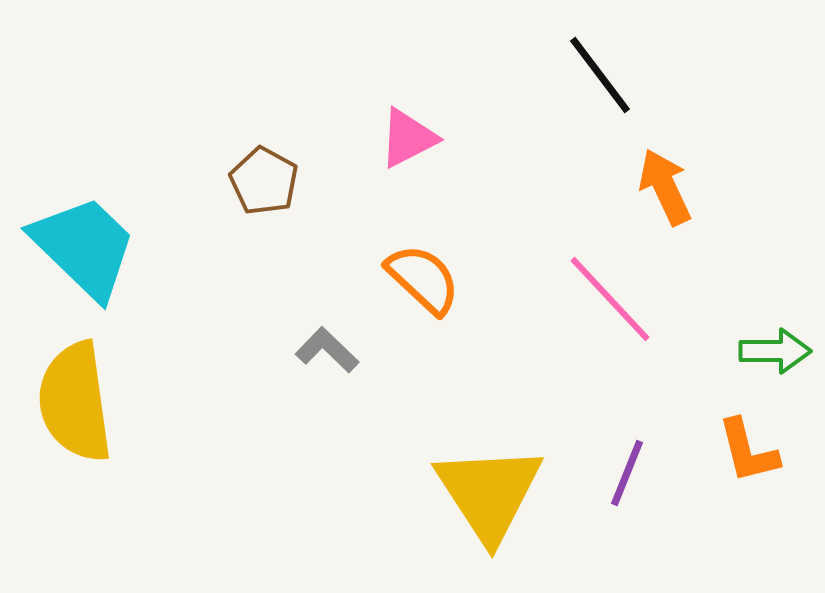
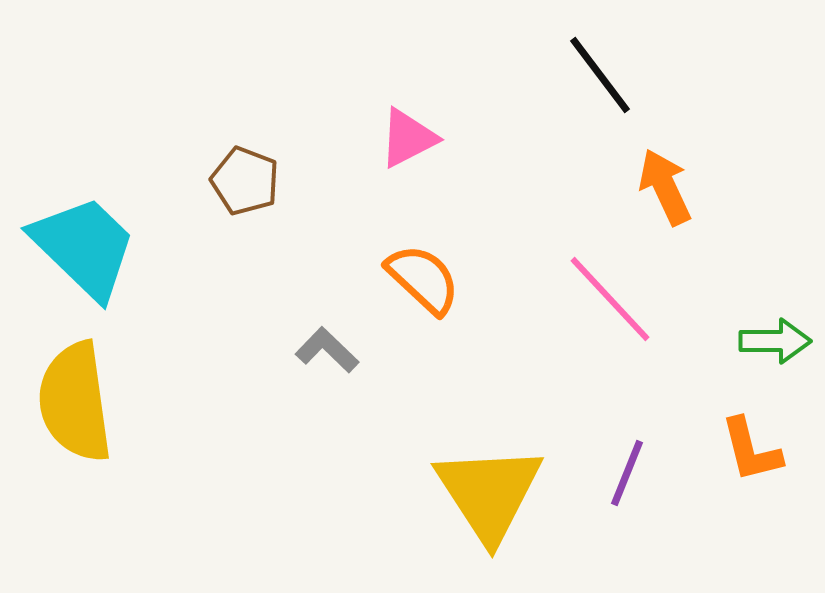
brown pentagon: moved 19 px left; rotated 8 degrees counterclockwise
green arrow: moved 10 px up
orange L-shape: moved 3 px right, 1 px up
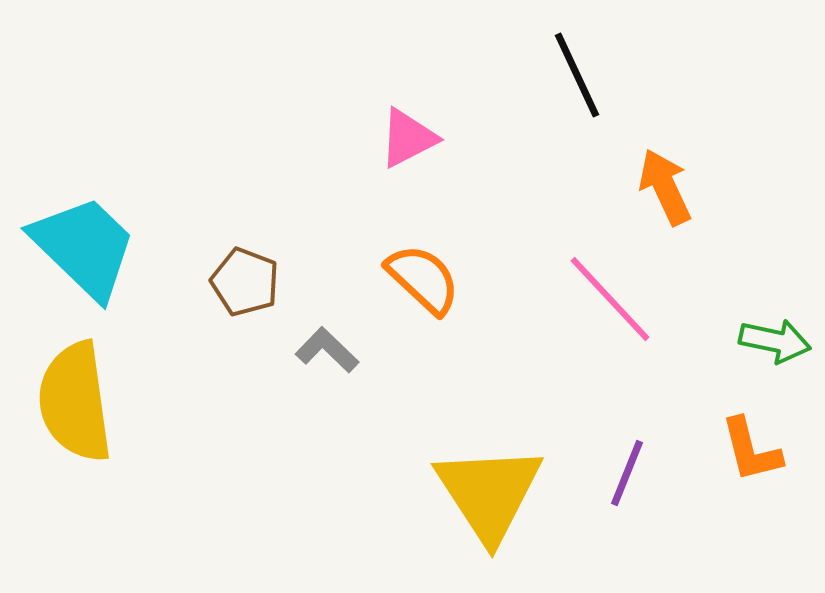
black line: moved 23 px left; rotated 12 degrees clockwise
brown pentagon: moved 101 px down
green arrow: rotated 12 degrees clockwise
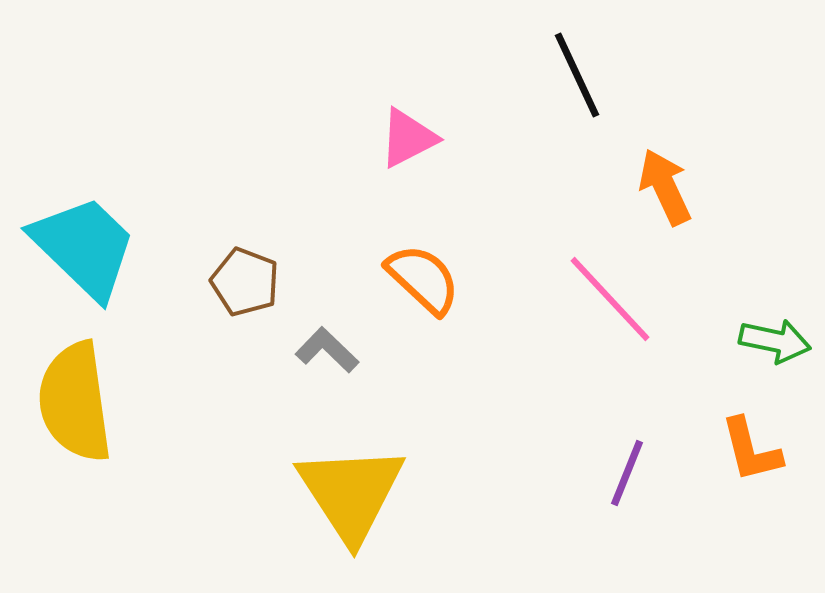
yellow triangle: moved 138 px left
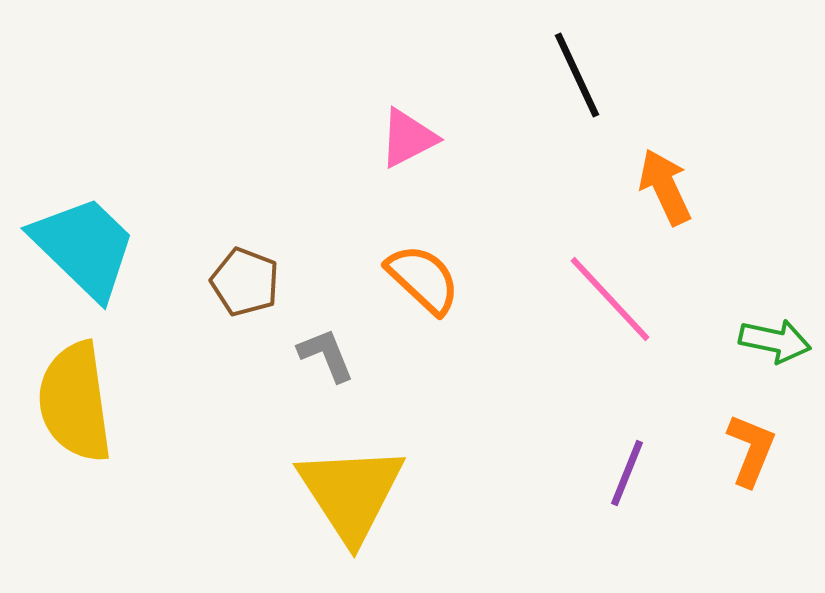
gray L-shape: moved 1 px left, 5 px down; rotated 24 degrees clockwise
orange L-shape: rotated 144 degrees counterclockwise
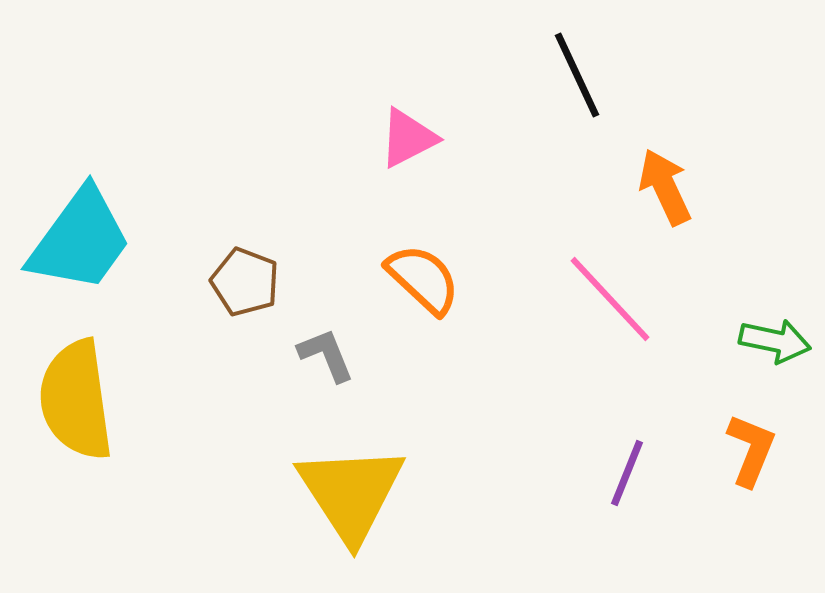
cyan trapezoid: moved 4 px left, 7 px up; rotated 82 degrees clockwise
yellow semicircle: moved 1 px right, 2 px up
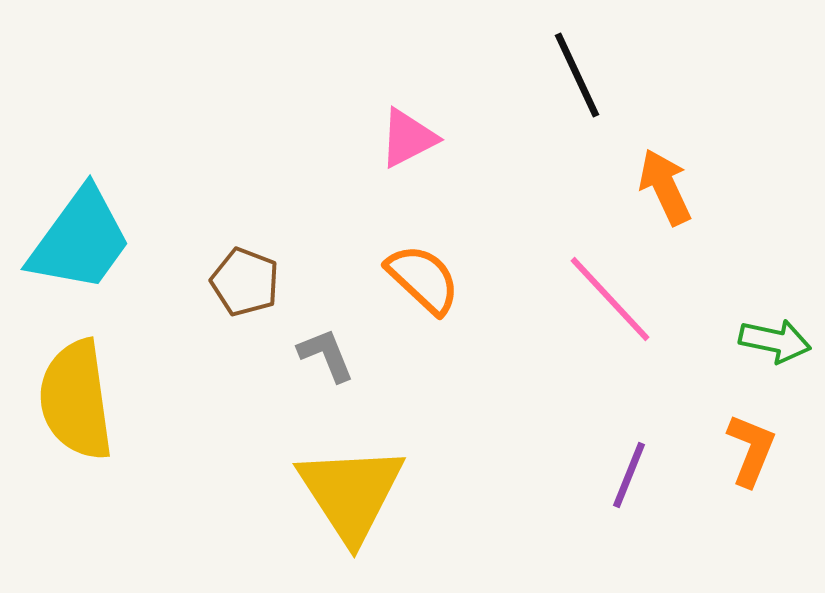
purple line: moved 2 px right, 2 px down
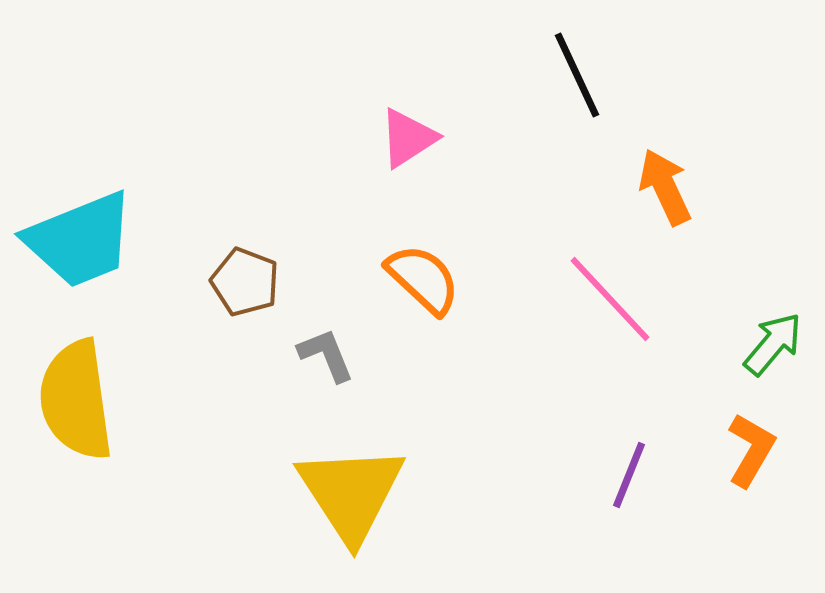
pink triangle: rotated 6 degrees counterclockwise
cyan trapezoid: rotated 32 degrees clockwise
green arrow: moved 2 px left, 3 px down; rotated 62 degrees counterclockwise
orange L-shape: rotated 8 degrees clockwise
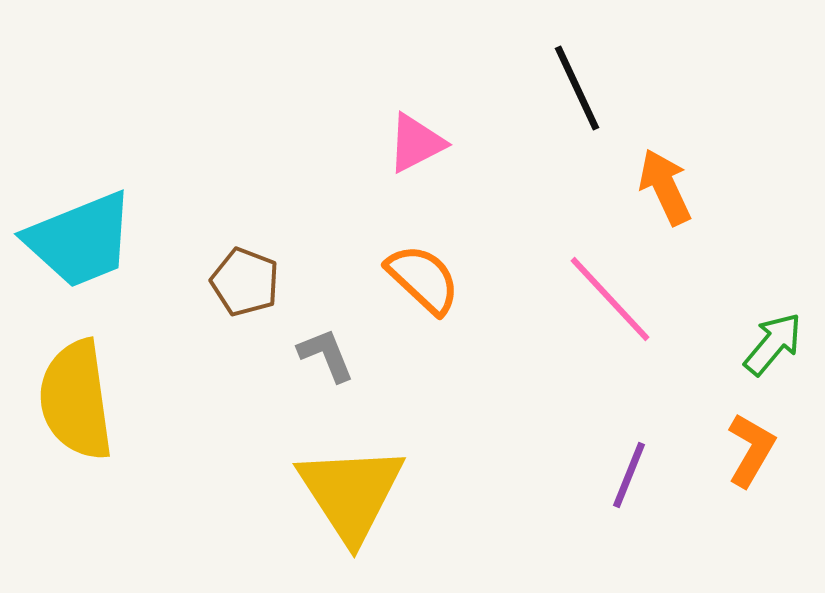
black line: moved 13 px down
pink triangle: moved 8 px right, 5 px down; rotated 6 degrees clockwise
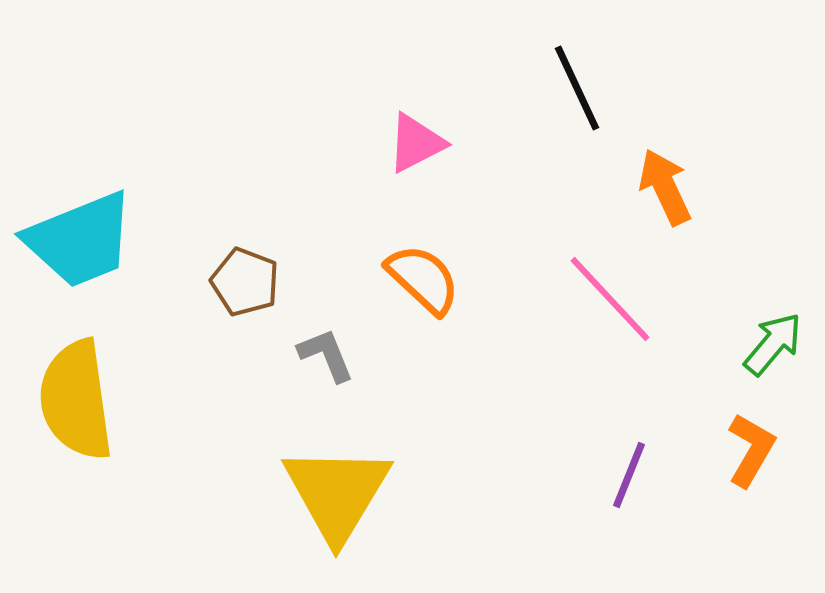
yellow triangle: moved 14 px left; rotated 4 degrees clockwise
